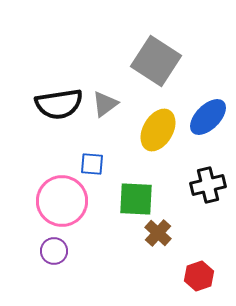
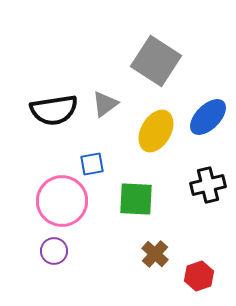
black semicircle: moved 5 px left, 6 px down
yellow ellipse: moved 2 px left, 1 px down
blue square: rotated 15 degrees counterclockwise
brown cross: moved 3 px left, 21 px down
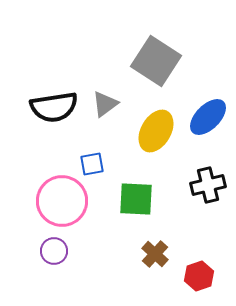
black semicircle: moved 3 px up
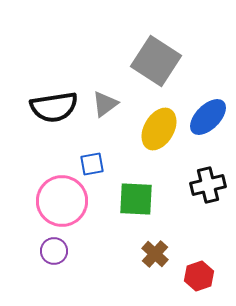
yellow ellipse: moved 3 px right, 2 px up
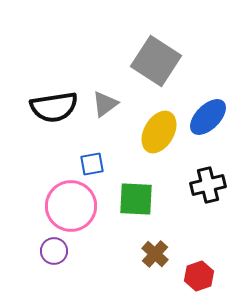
yellow ellipse: moved 3 px down
pink circle: moved 9 px right, 5 px down
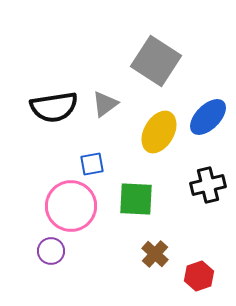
purple circle: moved 3 px left
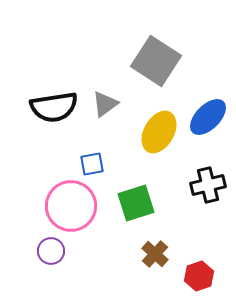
green square: moved 4 px down; rotated 21 degrees counterclockwise
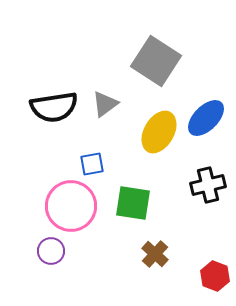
blue ellipse: moved 2 px left, 1 px down
green square: moved 3 px left; rotated 27 degrees clockwise
red hexagon: moved 16 px right; rotated 20 degrees counterclockwise
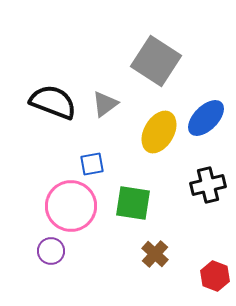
black semicircle: moved 1 px left, 5 px up; rotated 150 degrees counterclockwise
